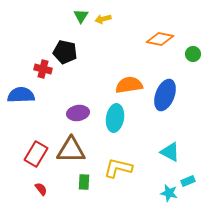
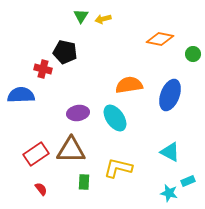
blue ellipse: moved 5 px right
cyan ellipse: rotated 44 degrees counterclockwise
red rectangle: rotated 25 degrees clockwise
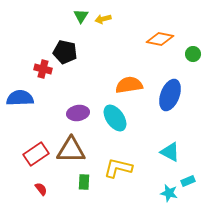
blue semicircle: moved 1 px left, 3 px down
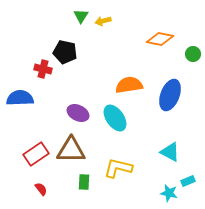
yellow arrow: moved 2 px down
purple ellipse: rotated 35 degrees clockwise
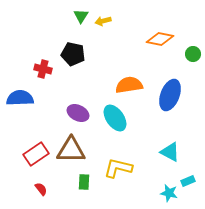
black pentagon: moved 8 px right, 2 px down
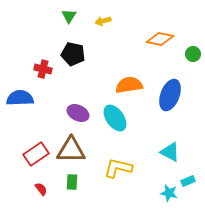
green triangle: moved 12 px left
green rectangle: moved 12 px left
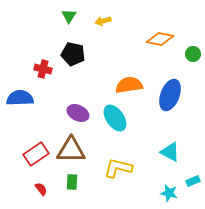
cyan rectangle: moved 5 px right
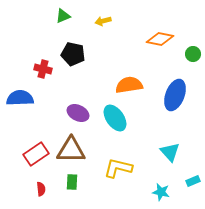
green triangle: moved 6 px left; rotated 35 degrees clockwise
blue ellipse: moved 5 px right
cyan triangle: rotated 20 degrees clockwise
red semicircle: rotated 32 degrees clockwise
cyan star: moved 8 px left, 1 px up
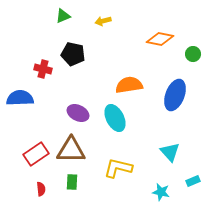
cyan ellipse: rotated 8 degrees clockwise
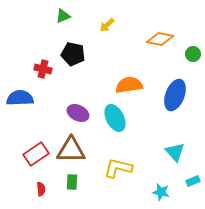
yellow arrow: moved 4 px right, 4 px down; rotated 28 degrees counterclockwise
cyan triangle: moved 5 px right
